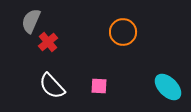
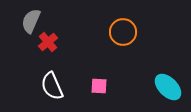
white semicircle: rotated 20 degrees clockwise
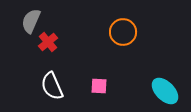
cyan ellipse: moved 3 px left, 4 px down
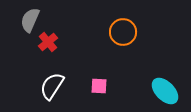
gray semicircle: moved 1 px left, 1 px up
white semicircle: rotated 56 degrees clockwise
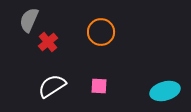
gray semicircle: moved 1 px left
orange circle: moved 22 px left
white semicircle: rotated 24 degrees clockwise
cyan ellipse: rotated 60 degrees counterclockwise
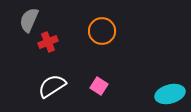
orange circle: moved 1 px right, 1 px up
red cross: rotated 18 degrees clockwise
pink square: rotated 30 degrees clockwise
cyan ellipse: moved 5 px right, 3 px down
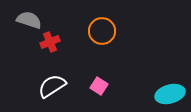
gray semicircle: rotated 85 degrees clockwise
red cross: moved 2 px right
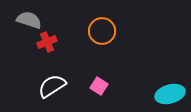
red cross: moved 3 px left
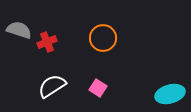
gray semicircle: moved 10 px left, 10 px down
orange circle: moved 1 px right, 7 px down
pink square: moved 1 px left, 2 px down
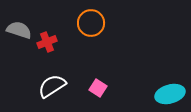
orange circle: moved 12 px left, 15 px up
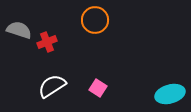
orange circle: moved 4 px right, 3 px up
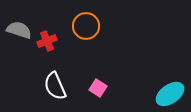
orange circle: moved 9 px left, 6 px down
red cross: moved 1 px up
white semicircle: moved 3 px right; rotated 80 degrees counterclockwise
cyan ellipse: rotated 20 degrees counterclockwise
